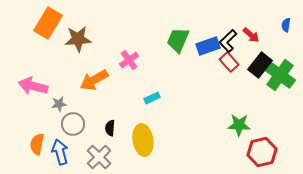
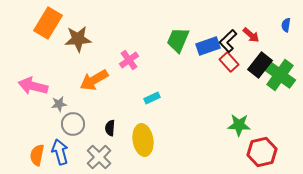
orange semicircle: moved 11 px down
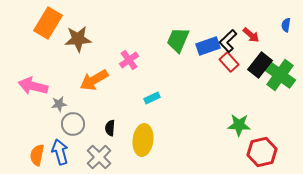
yellow ellipse: rotated 16 degrees clockwise
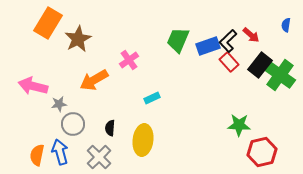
brown star: rotated 24 degrees counterclockwise
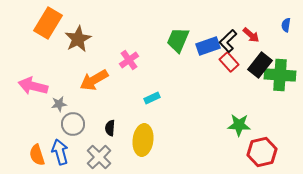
green cross: rotated 32 degrees counterclockwise
orange semicircle: rotated 30 degrees counterclockwise
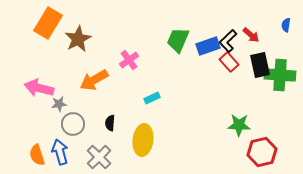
black rectangle: rotated 50 degrees counterclockwise
pink arrow: moved 6 px right, 2 px down
black semicircle: moved 5 px up
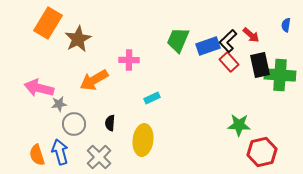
pink cross: rotated 36 degrees clockwise
gray circle: moved 1 px right
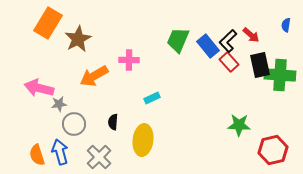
blue rectangle: rotated 70 degrees clockwise
orange arrow: moved 4 px up
black semicircle: moved 3 px right, 1 px up
red hexagon: moved 11 px right, 2 px up
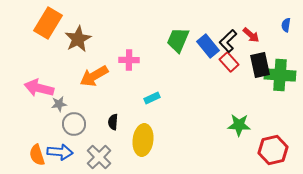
blue arrow: rotated 110 degrees clockwise
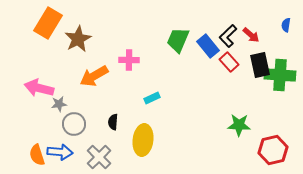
black L-shape: moved 5 px up
